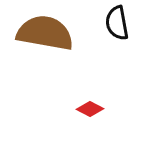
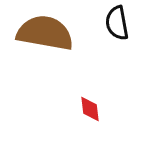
red diamond: rotated 56 degrees clockwise
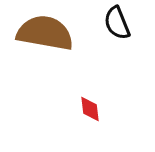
black semicircle: rotated 12 degrees counterclockwise
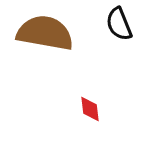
black semicircle: moved 2 px right, 1 px down
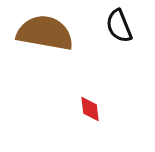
black semicircle: moved 2 px down
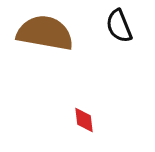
red diamond: moved 6 px left, 11 px down
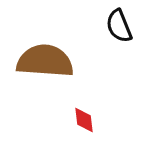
brown semicircle: moved 28 px down; rotated 6 degrees counterclockwise
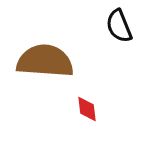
red diamond: moved 3 px right, 11 px up
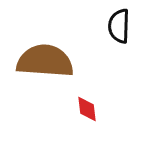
black semicircle: rotated 24 degrees clockwise
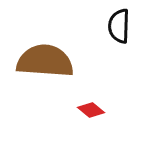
red diamond: moved 4 px right, 1 px down; rotated 44 degrees counterclockwise
